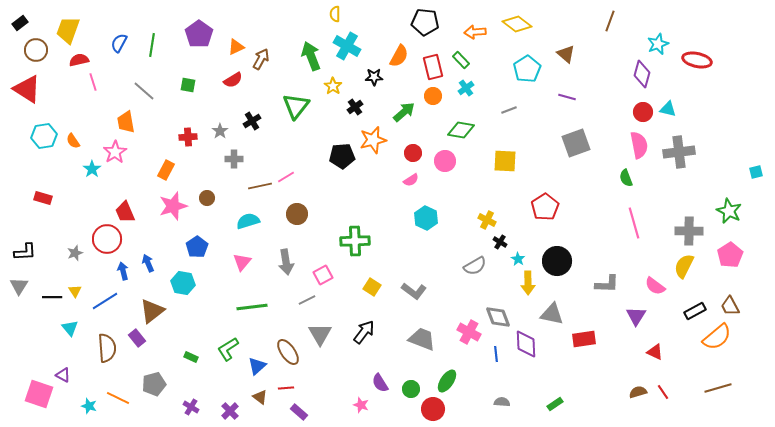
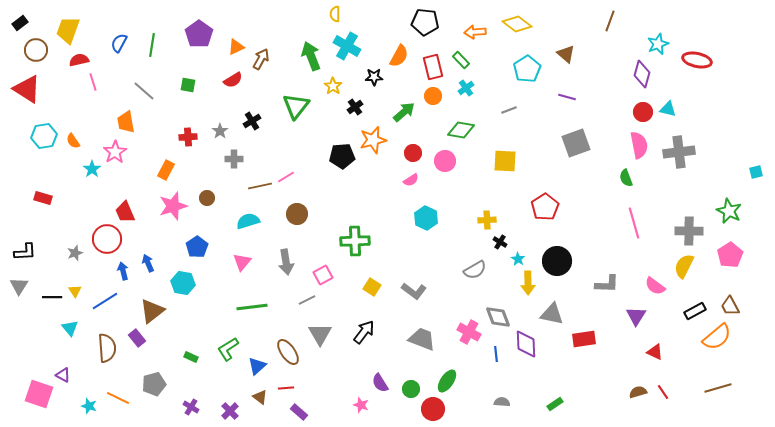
yellow cross at (487, 220): rotated 30 degrees counterclockwise
gray semicircle at (475, 266): moved 4 px down
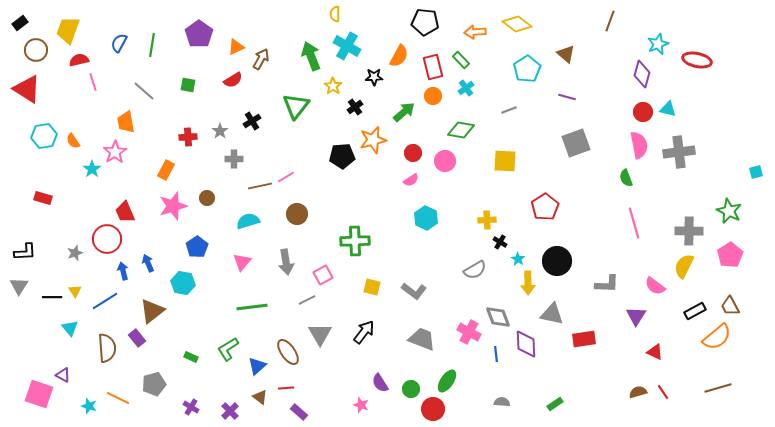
yellow square at (372, 287): rotated 18 degrees counterclockwise
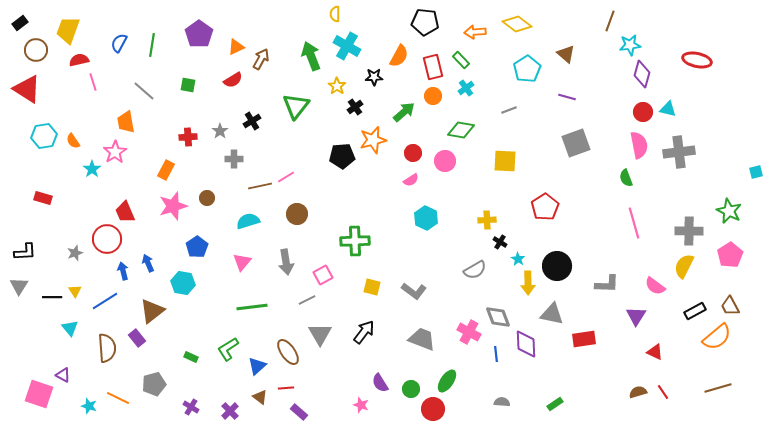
cyan star at (658, 44): moved 28 px left, 1 px down; rotated 15 degrees clockwise
yellow star at (333, 86): moved 4 px right
black circle at (557, 261): moved 5 px down
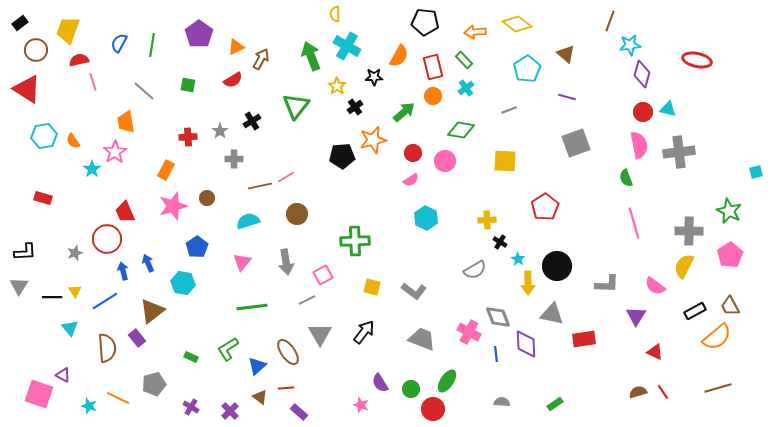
green rectangle at (461, 60): moved 3 px right
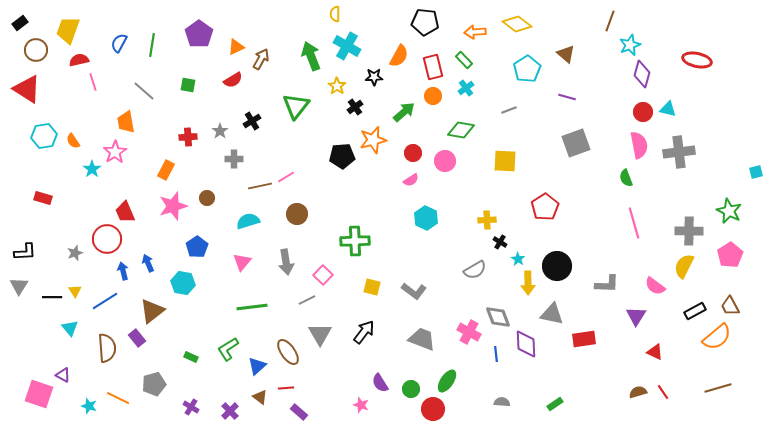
cyan star at (630, 45): rotated 15 degrees counterclockwise
pink square at (323, 275): rotated 18 degrees counterclockwise
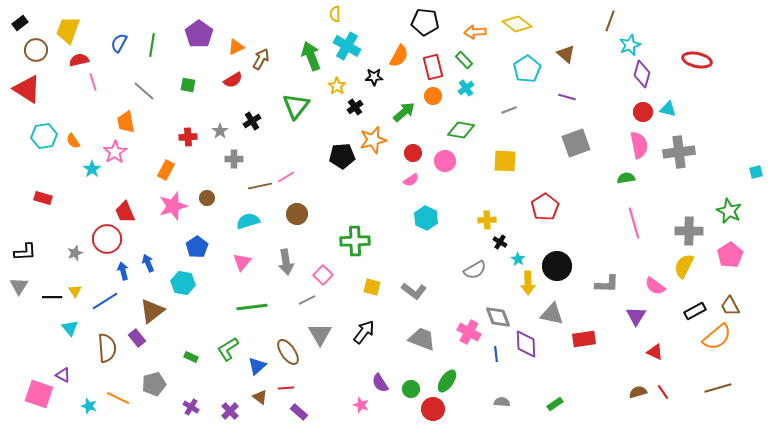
green semicircle at (626, 178): rotated 102 degrees clockwise
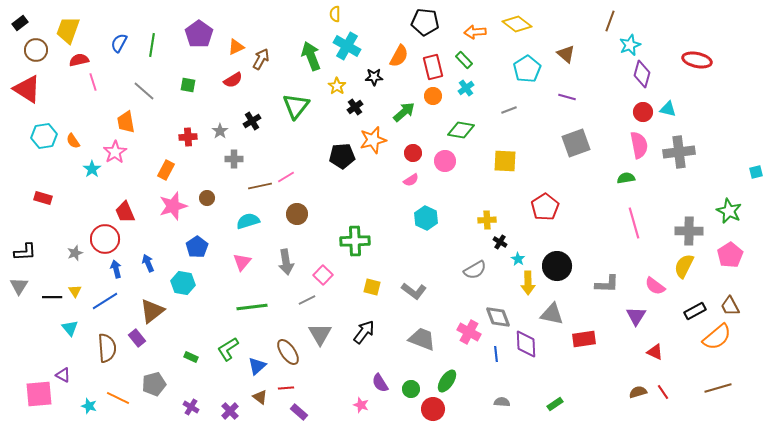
red circle at (107, 239): moved 2 px left
blue arrow at (123, 271): moved 7 px left, 2 px up
pink square at (39, 394): rotated 24 degrees counterclockwise
